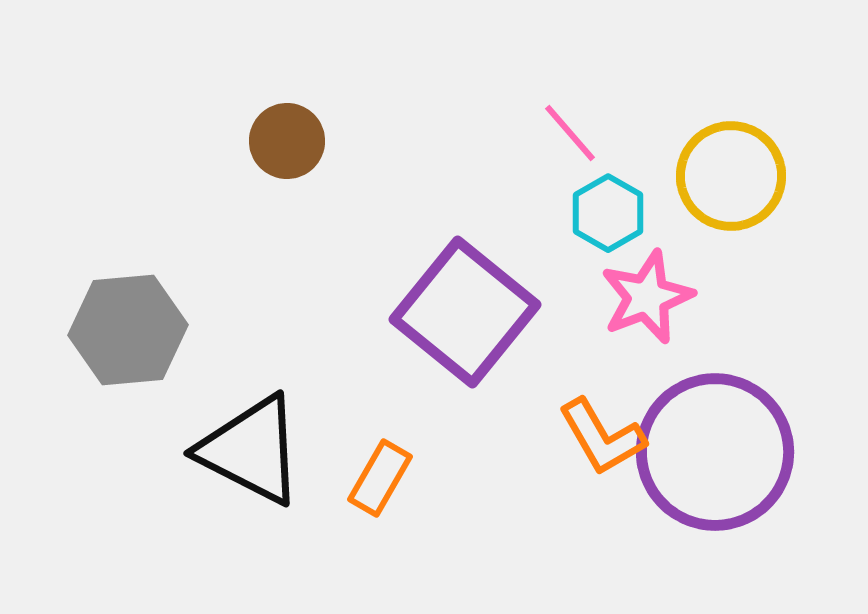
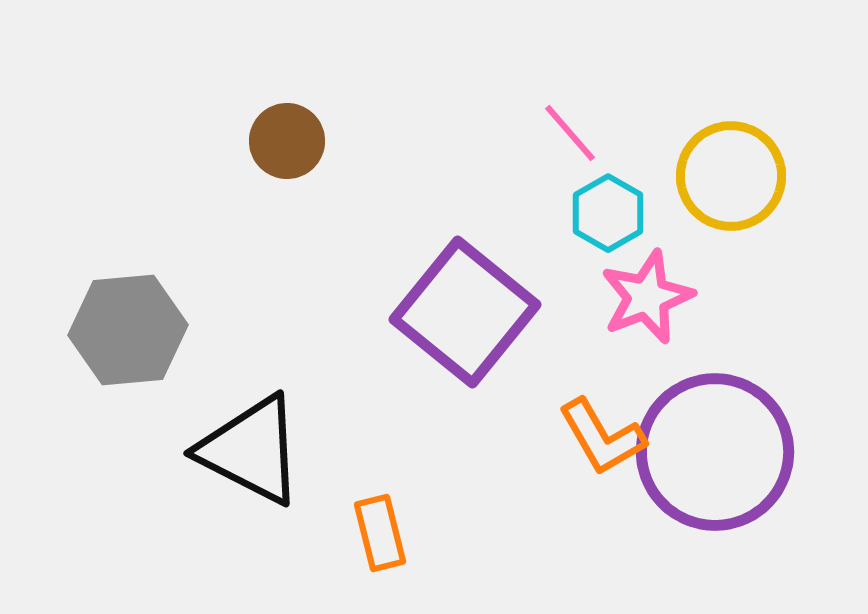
orange rectangle: moved 55 px down; rotated 44 degrees counterclockwise
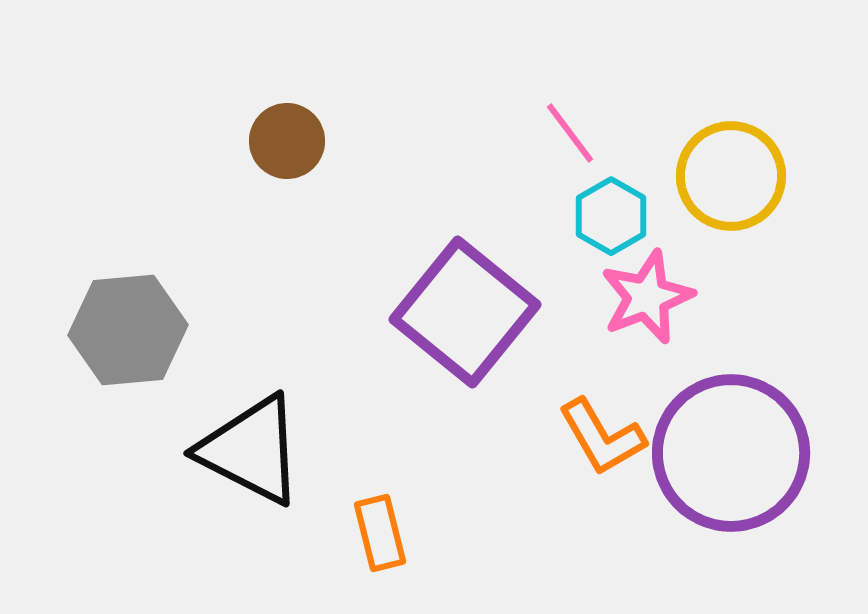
pink line: rotated 4 degrees clockwise
cyan hexagon: moved 3 px right, 3 px down
purple circle: moved 16 px right, 1 px down
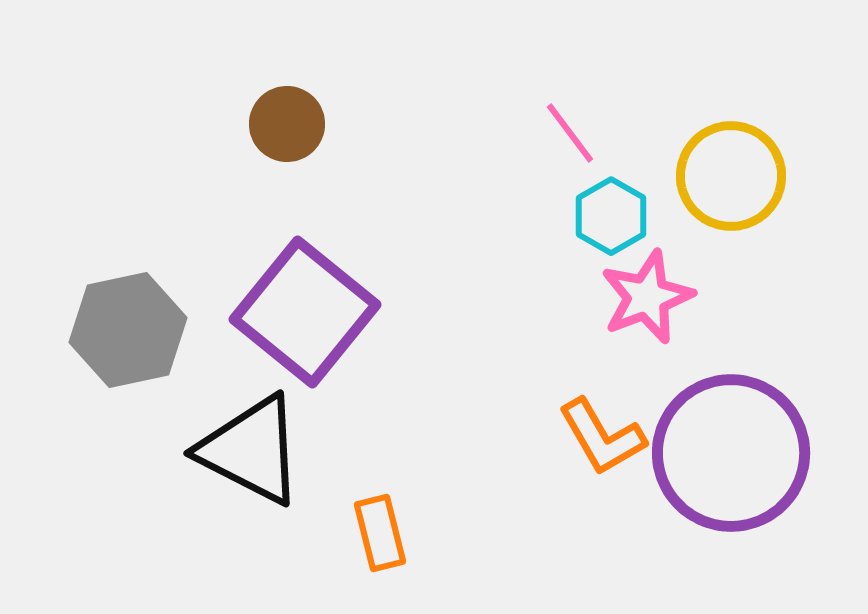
brown circle: moved 17 px up
purple square: moved 160 px left
gray hexagon: rotated 7 degrees counterclockwise
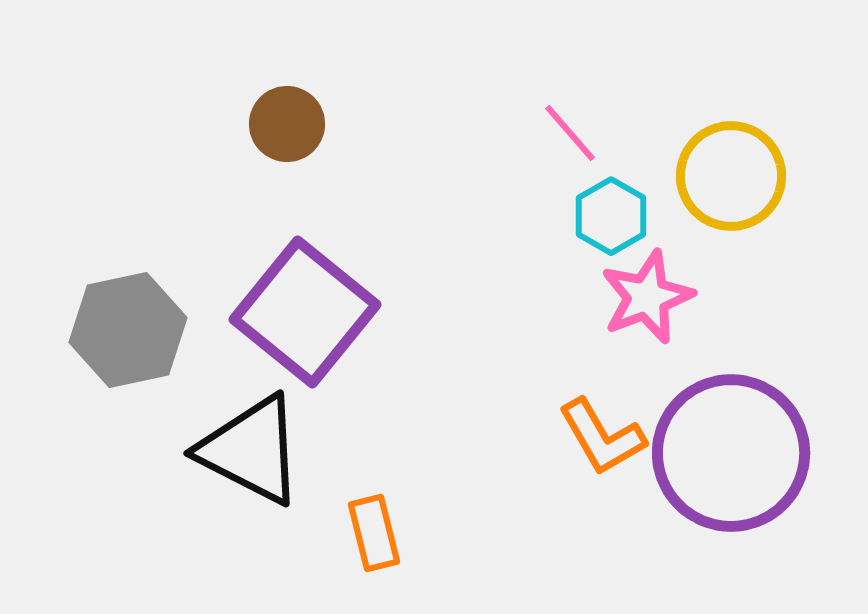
pink line: rotated 4 degrees counterclockwise
orange rectangle: moved 6 px left
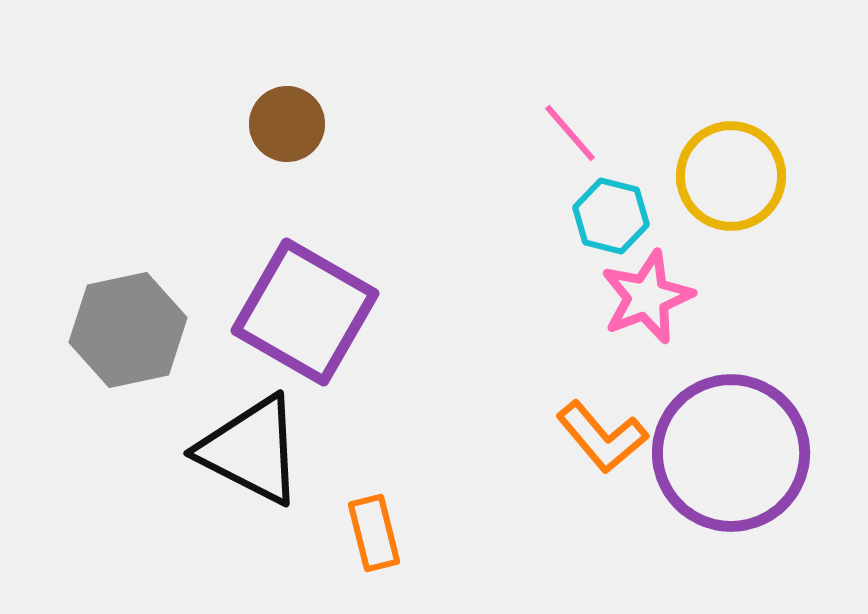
cyan hexagon: rotated 16 degrees counterclockwise
purple square: rotated 9 degrees counterclockwise
orange L-shape: rotated 10 degrees counterclockwise
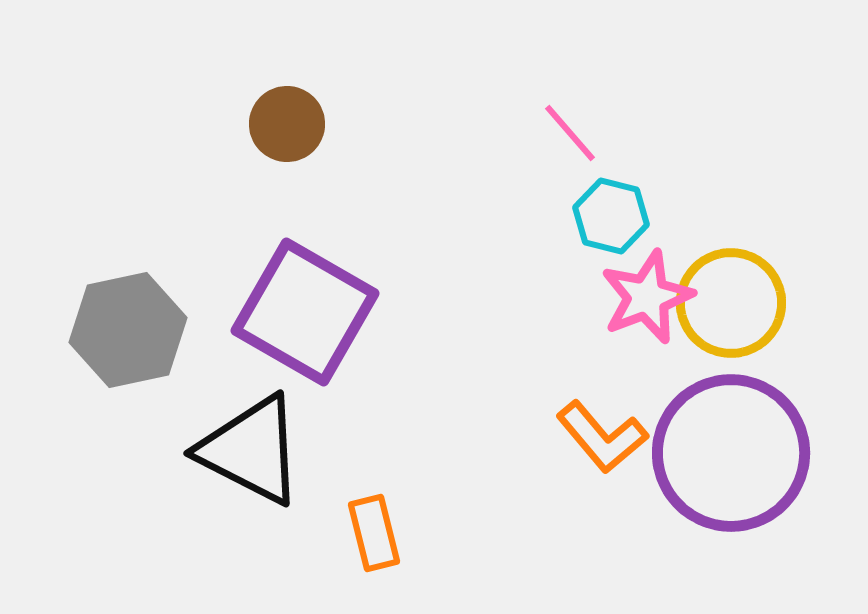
yellow circle: moved 127 px down
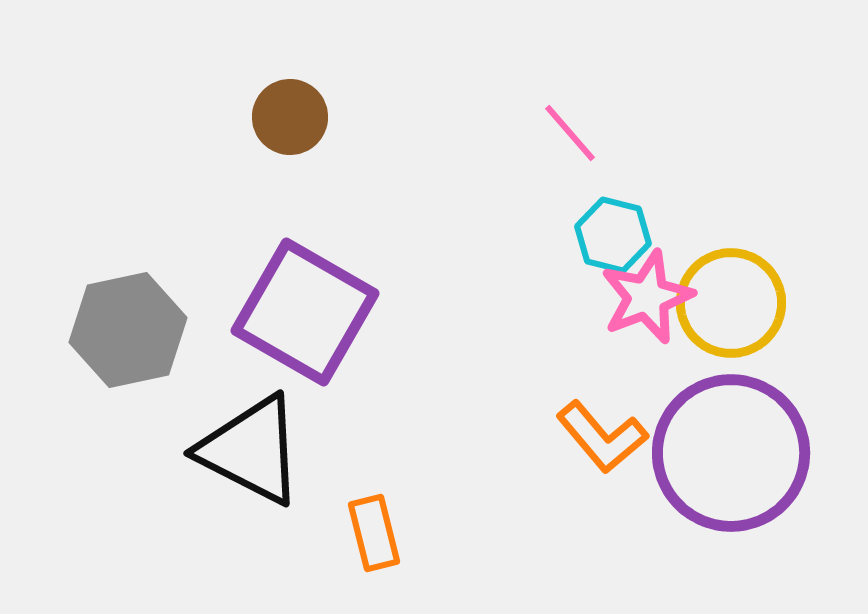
brown circle: moved 3 px right, 7 px up
cyan hexagon: moved 2 px right, 19 px down
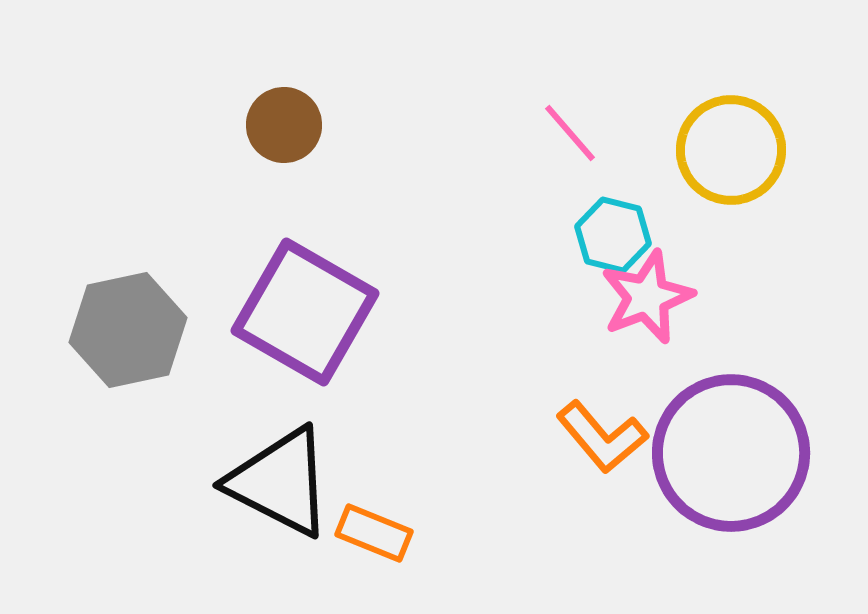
brown circle: moved 6 px left, 8 px down
yellow circle: moved 153 px up
black triangle: moved 29 px right, 32 px down
orange rectangle: rotated 54 degrees counterclockwise
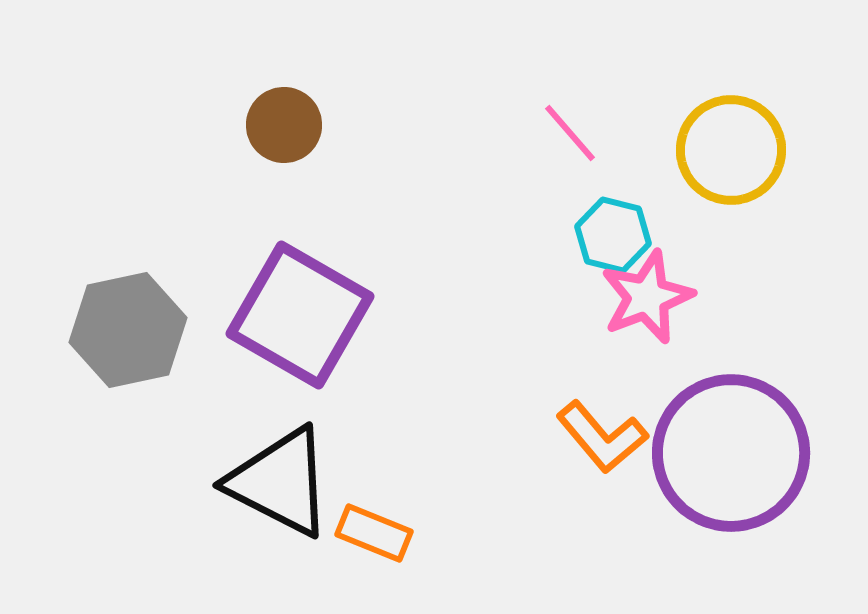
purple square: moved 5 px left, 3 px down
